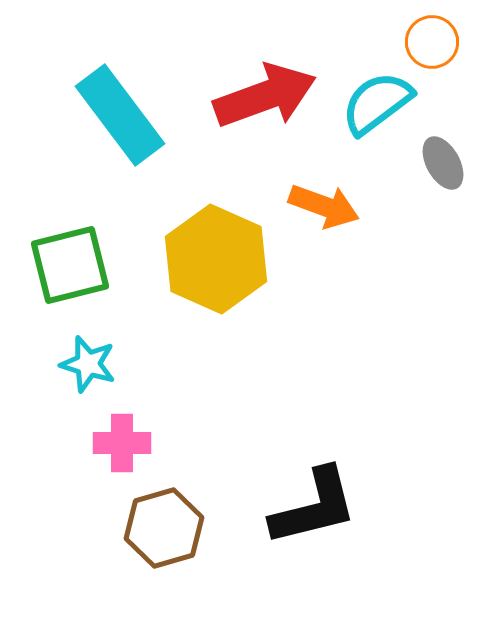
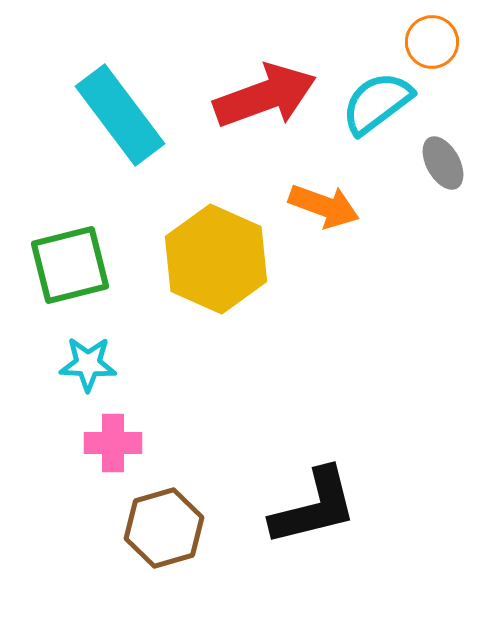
cyan star: rotated 14 degrees counterclockwise
pink cross: moved 9 px left
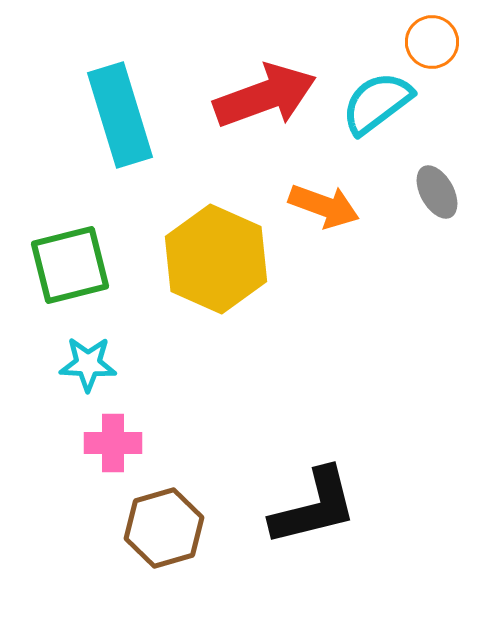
cyan rectangle: rotated 20 degrees clockwise
gray ellipse: moved 6 px left, 29 px down
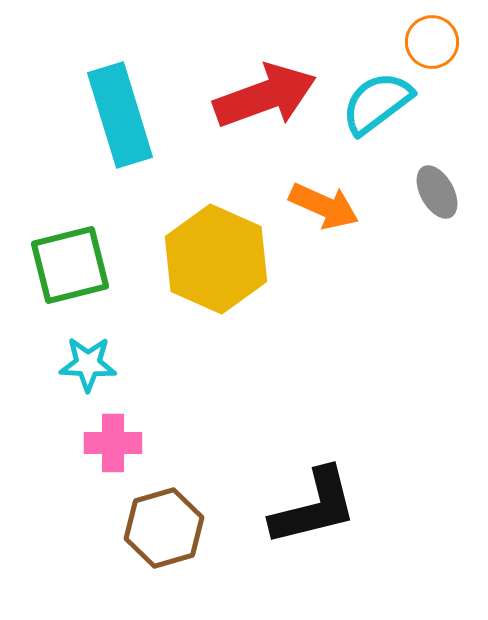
orange arrow: rotated 4 degrees clockwise
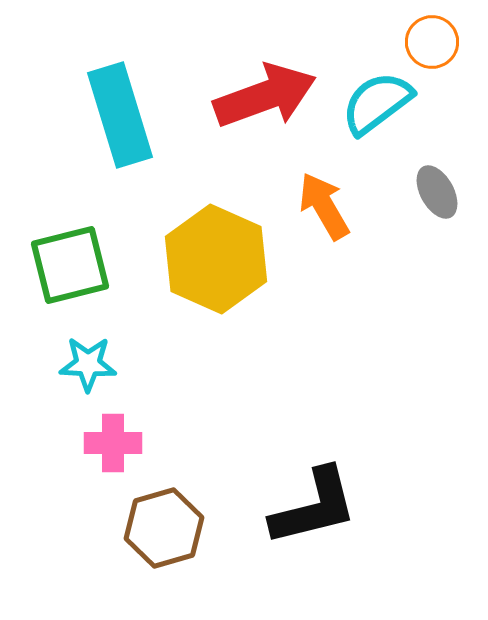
orange arrow: rotated 144 degrees counterclockwise
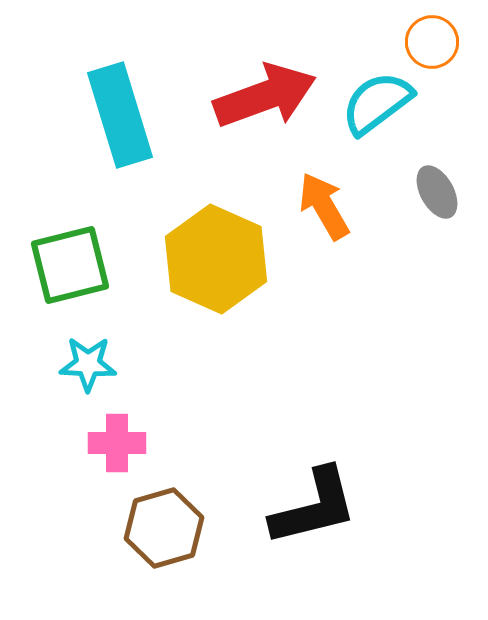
pink cross: moved 4 px right
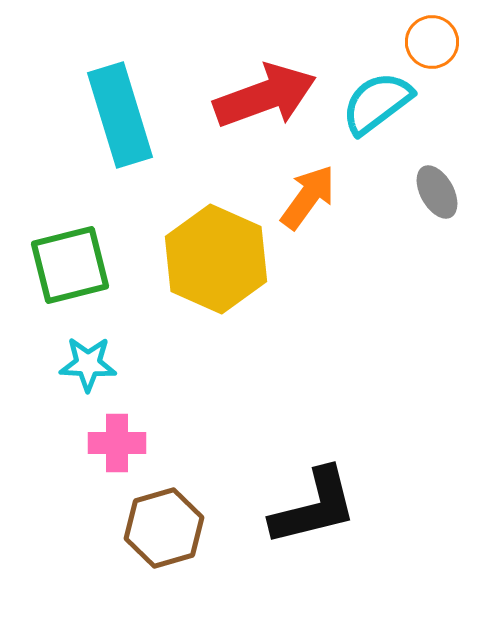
orange arrow: moved 16 px left, 9 px up; rotated 66 degrees clockwise
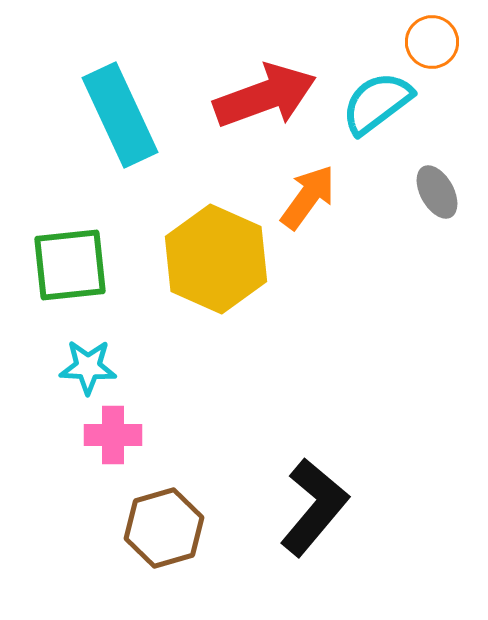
cyan rectangle: rotated 8 degrees counterclockwise
green square: rotated 8 degrees clockwise
cyan star: moved 3 px down
pink cross: moved 4 px left, 8 px up
black L-shape: rotated 36 degrees counterclockwise
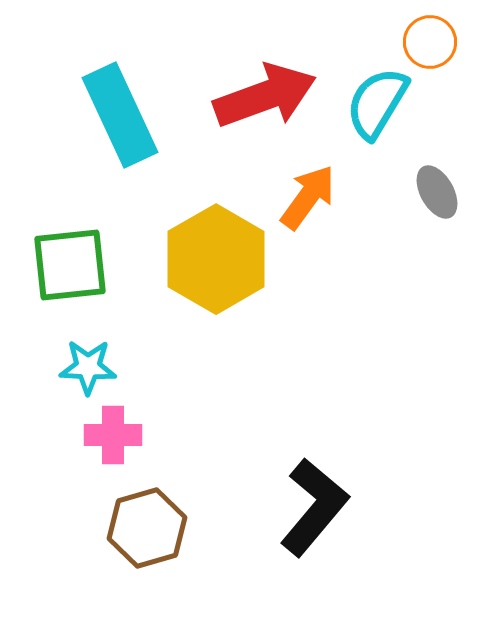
orange circle: moved 2 px left
cyan semicircle: rotated 22 degrees counterclockwise
yellow hexagon: rotated 6 degrees clockwise
brown hexagon: moved 17 px left
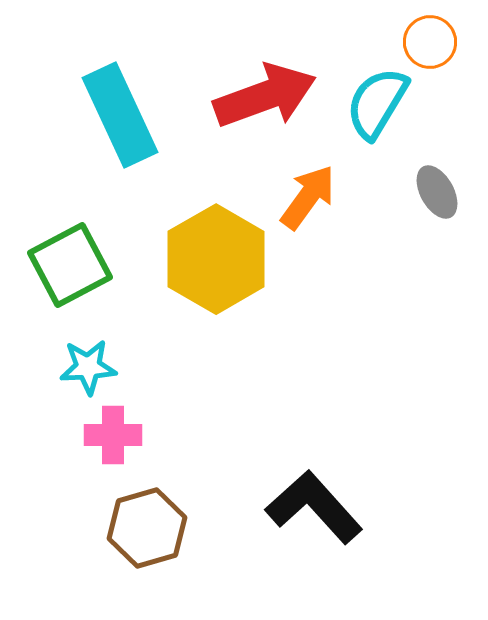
green square: rotated 22 degrees counterclockwise
cyan star: rotated 6 degrees counterclockwise
black L-shape: rotated 82 degrees counterclockwise
